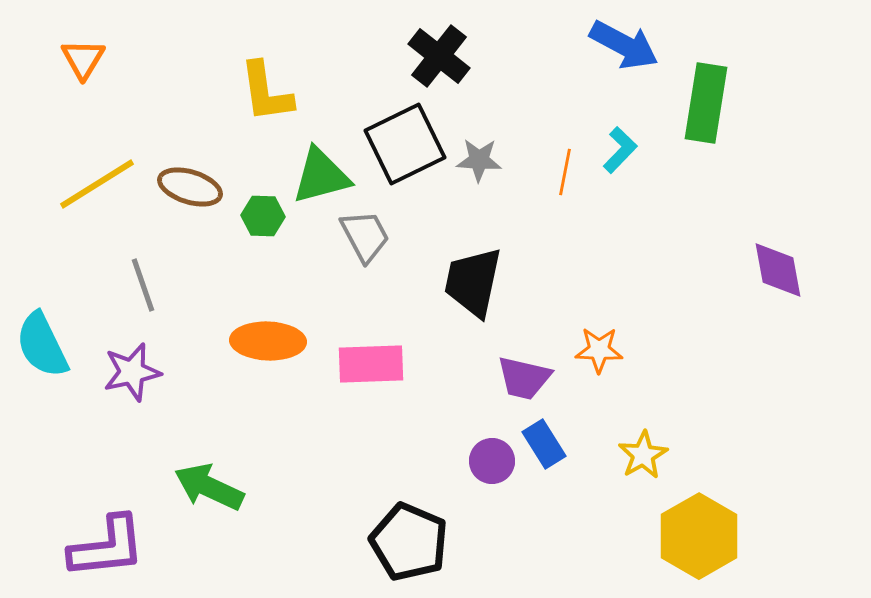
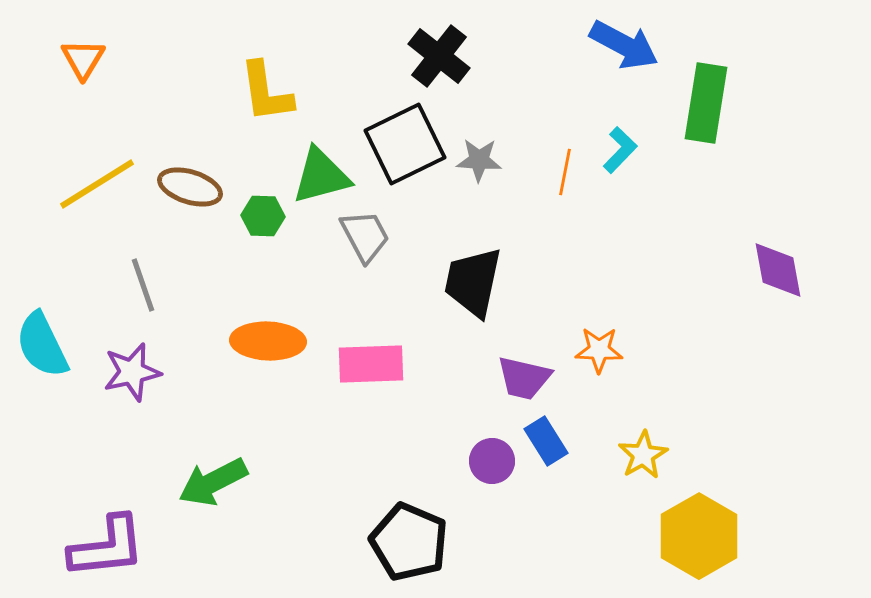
blue rectangle: moved 2 px right, 3 px up
green arrow: moved 4 px right, 5 px up; rotated 52 degrees counterclockwise
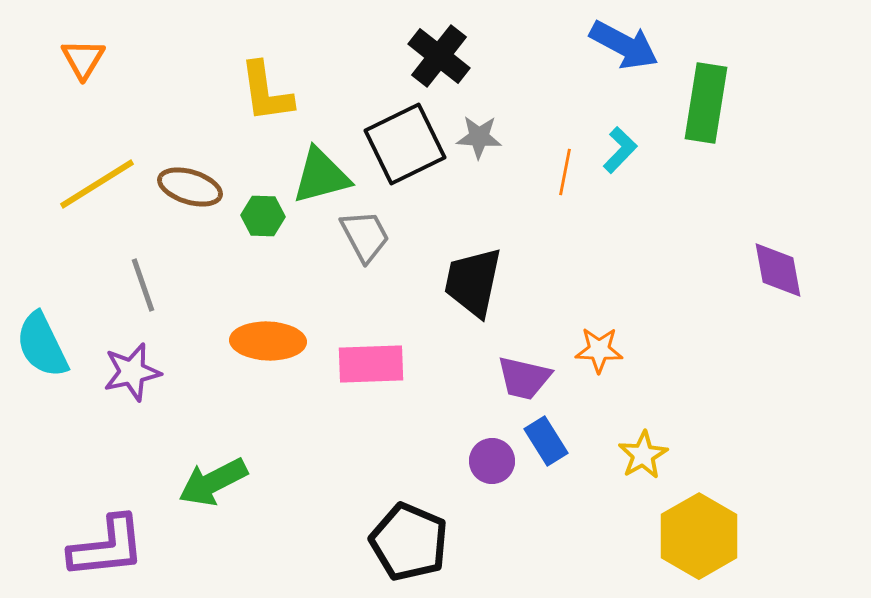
gray star: moved 23 px up
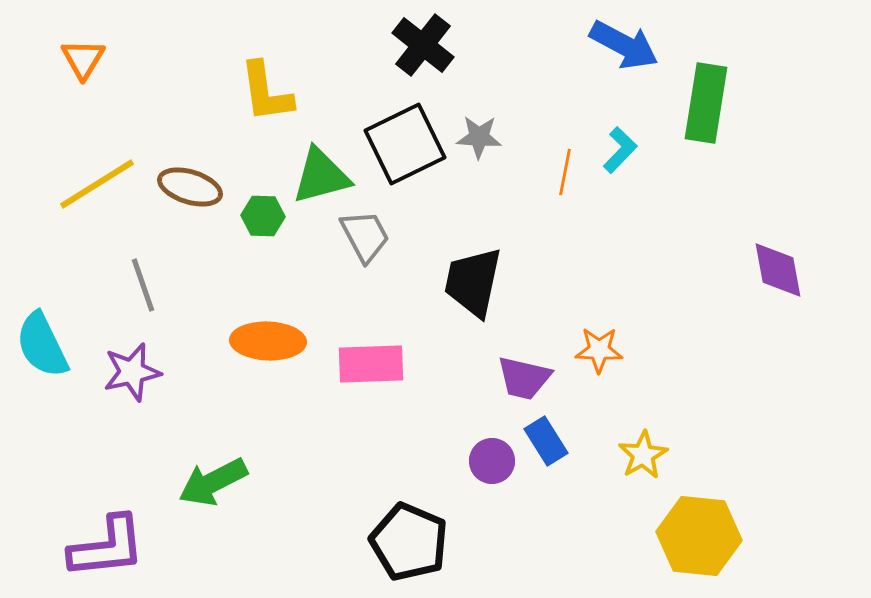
black cross: moved 16 px left, 11 px up
yellow hexagon: rotated 24 degrees counterclockwise
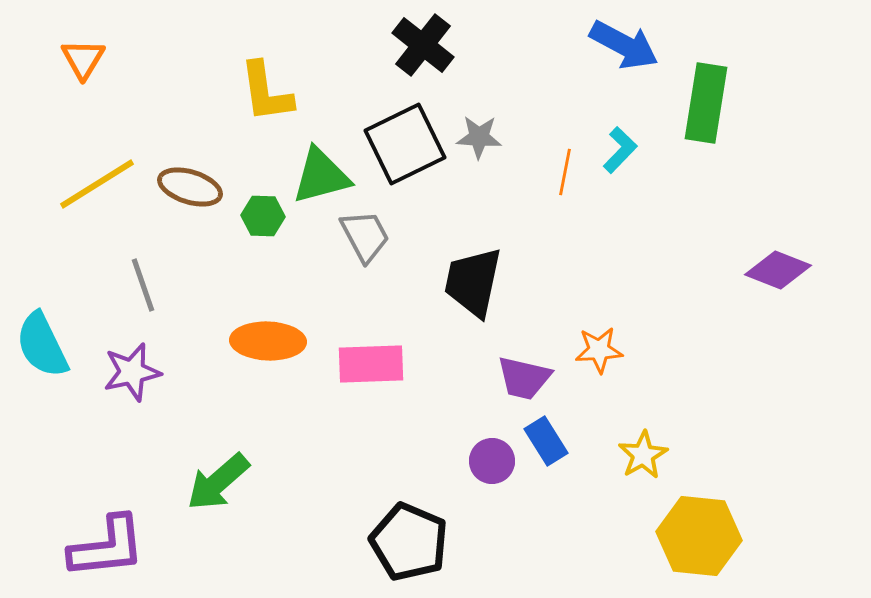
purple diamond: rotated 58 degrees counterclockwise
orange star: rotated 6 degrees counterclockwise
green arrow: moved 5 px right; rotated 14 degrees counterclockwise
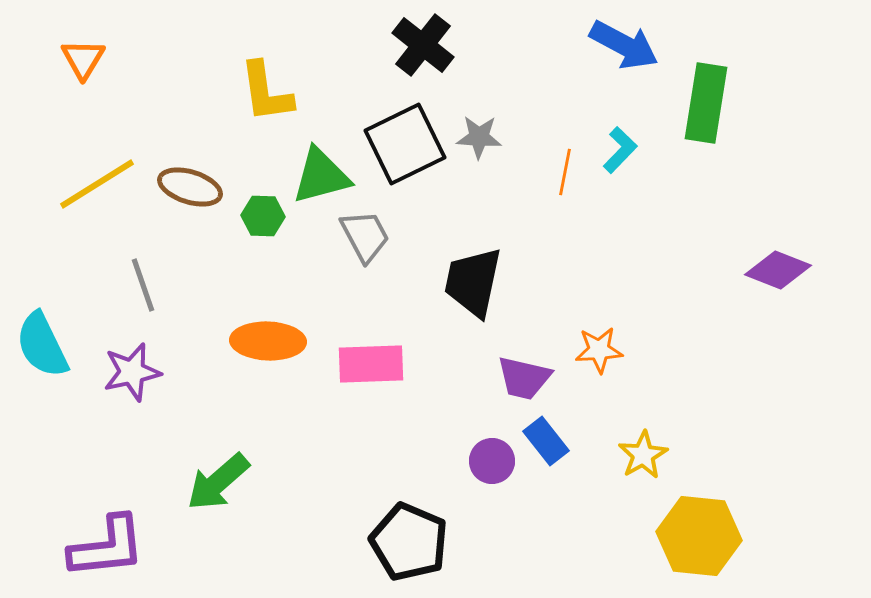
blue rectangle: rotated 6 degrees counterclockwise
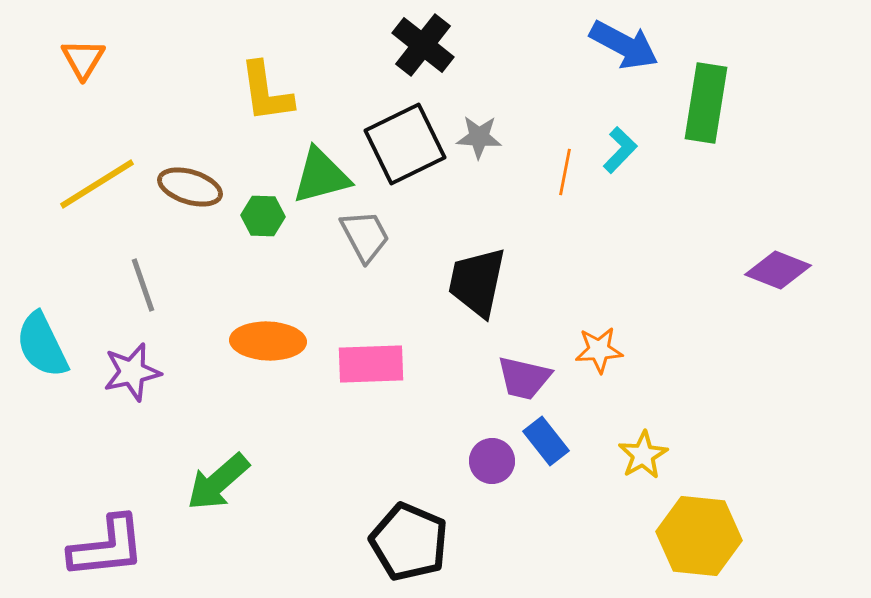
black trapezoid: moved 4 px right
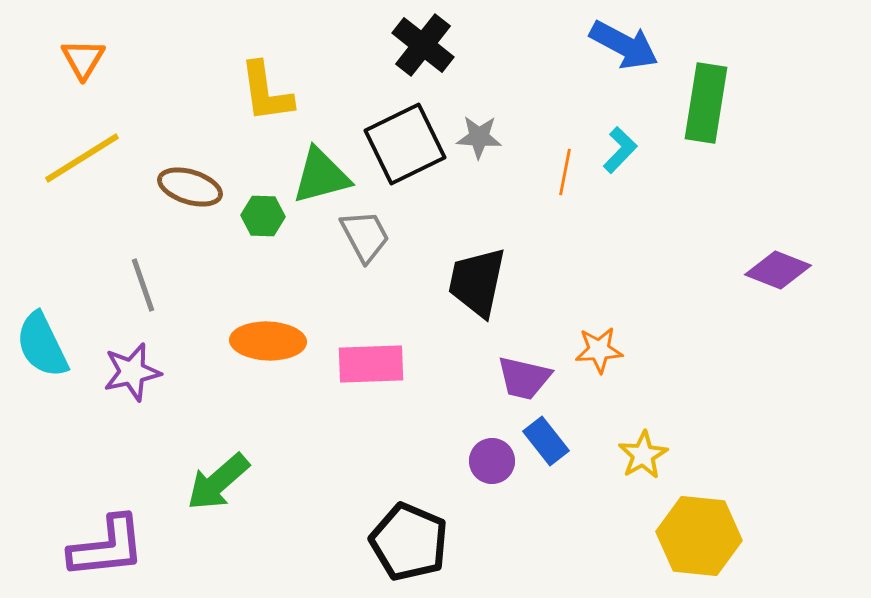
yellow line: moved 15 px left, 26 px up
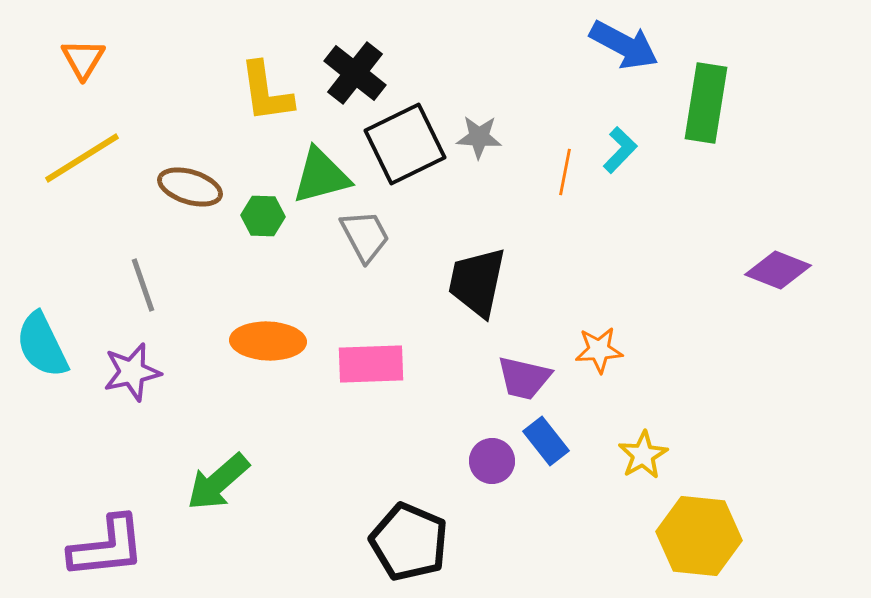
black cross: moved 68 px left, 28 px down
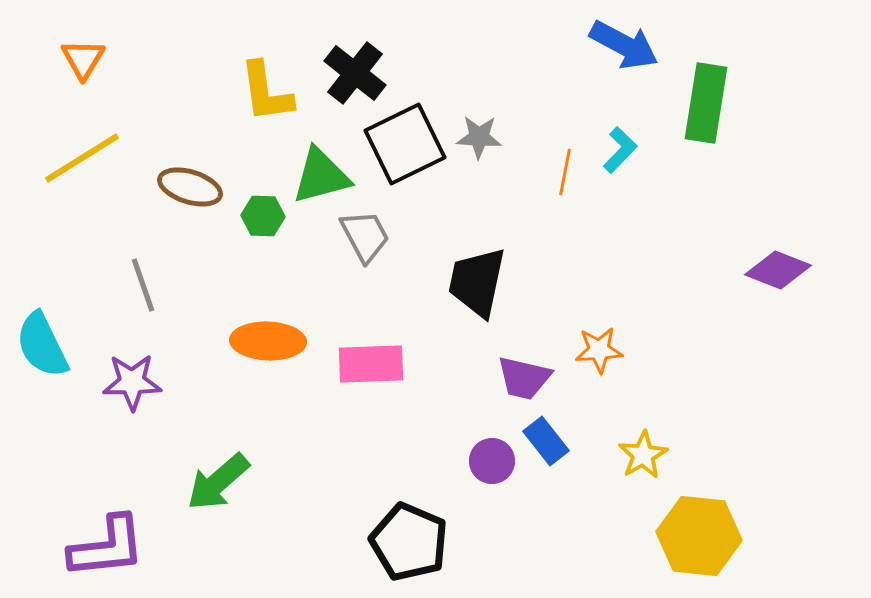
purple star: moved 10 px down; rotated 12 degrees clockwise
